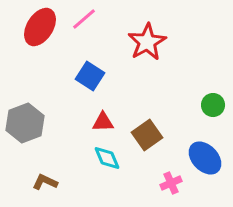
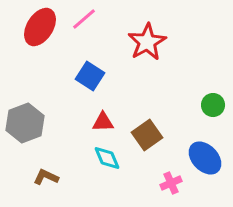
brown L-shape: moved 1 px right, 5 px up
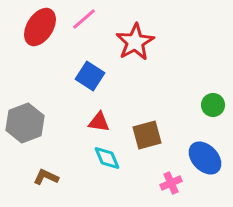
red star: moved 12 px left
red triangle: moved 4 px left; rotated 10 degrees clockwise
brown square: rotated 20 degrees clockwise
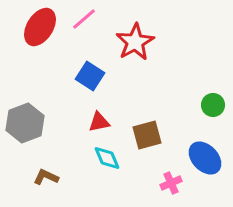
red triangle: rotated 20 degrees counterclockwise
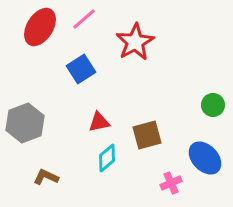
blue square: moved 9 px left, 7 px up; rotated 24 degrees clockwise
cyan diamond: rotated 72 degrees clockwise
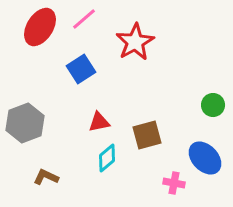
pink cross: moved 3 px right; rotated 35 degrees clockwise
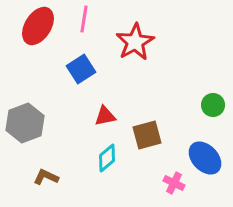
pink line: rotated 40 degrees counterclockwise
red ellipse: moved 2 px left, 1 px up
red triangle: moved 6 px right, 6 px up
pink cross: rotated 15 degrees clockwise
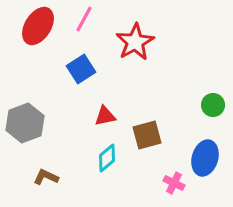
pink line: rotated 20 degrees clockwise
blue ellipse: rotated 60 degrees clockwise
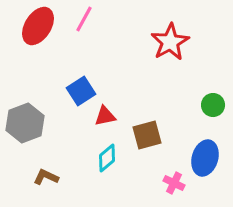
red star: moved 35 px right
blue square: moved 22 px down
